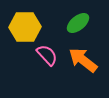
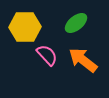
green ellipse: moved 2 px left
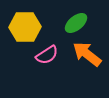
pink semicircle: rotated 100 degrees clockwise
orange arrow: moved 4 px right, 6 px up
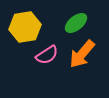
yellow hexagon: rotated 8 degrees counterclockwise
orange arrow: moved 5 px left; rotated 88 degrees counterclockwise
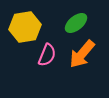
pink semicircle: rotated 35 degrees counterclockwise
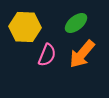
yellow hexagon: rotated 12 degrees clockwise
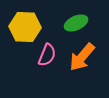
green ellipse: rotated 15 degrees clockwise
orange arrow: moved 3 px down
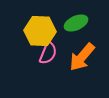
yellow hexagon: moved 15 px right, 4 px down
pink semicircle: moved 1 px right, 2 px up
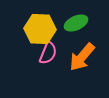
yellow hexagon: moved 2 px up
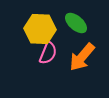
green ellipse: rotated 65 degrees clockwise
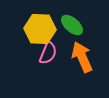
green ellipse: moved 4 px left, 2 px down
orange arrow: rotated 116 degrees clockwise
